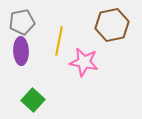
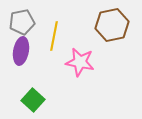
yellow line: moved 5 px left, 5 px up
purple ellipse: rotated 12 degrees clockwise
pink star: moved 4 px left
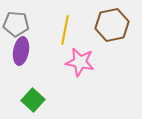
gray pentagon: moved 6 px left, 2 px down; rotated 15 degrees clockwise
yellow line: moved 11 px right, 6 px up
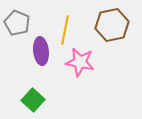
gray pentagon: moved 1 px right, 1 px up; rotated 20 degrees clockwise
purple ellipse: moved 20 px right; rotated 16 degrees counterclockwise
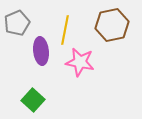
gray pentagon: rotated 25 degrees clockwise
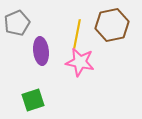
yellow line: moved 12 px right, 4 px down
green square: rotated 30 degrees clockwise
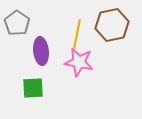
gray pentagon: rotated 15 degrees counterclockwise
pink star: moved 1 px left
green square: moved 12 px up; rotated 15 degrees clockwise
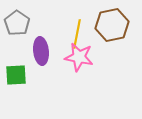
pink star: moved 5 px up
green square: moved 17 px left, 13 px up
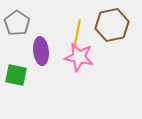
green square: rotated 15 degrees clockwise
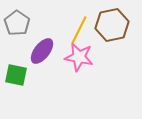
yellow line: moved 2 px right, 4 px up; rotated 16 degrees clockwise
purple ellipse: moved 1 px right; rotated 44 degrees clockwise
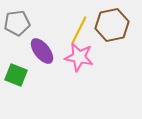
gray pentagon: rotated 30 degrees clockwise
purple ellipse: rotated 76 degrees counterclockwise
green square: rotated 10 degrees clockwise
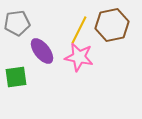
green square: moved 2 px down; rotated 30 degrees counterclockwise
